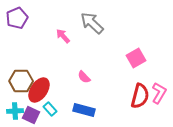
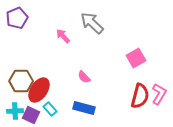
pink L-shape: moved 1 px down
blue rectangle: moved 2 px up
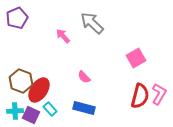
brown hexagon: rotated 20 degrees clockwise
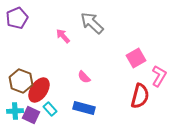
pink L-shape: moved 18 px up
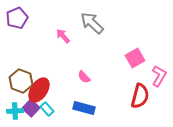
pink square: moved 1 px left
cyan rectangle: moved 3 px left
purple square: moved 7 px up; rotated 18 degrees clockwise
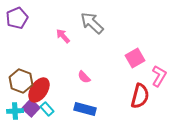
blue rectangle: moved 1 px right, 1 px down
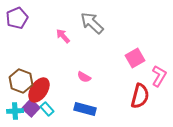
pink semicircle: rotated 16 degrees counterclockwise
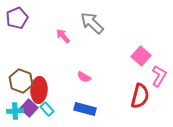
pink square: moved 6 px right, 2 px up; rotated 18 degrees counterclockwise
red ellipse: rotated 30 degrees counterclockwise
purple square: moved 2 px left
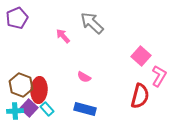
brown hexagon: moved 4 px down
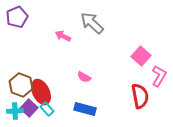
purple pentagon: moved 1 px up
pink arrow: rotated 21 degrees counterclockwise
red ellipse: moved 2 px right, 2 px down; rotated 30 degrees counterclockwise
red semicircle: rotated 25 degrees counterclockwise
